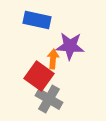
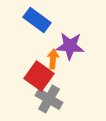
blue rectangle: rotated 24 degrees clockwise
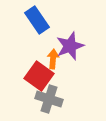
blue rectangle: rotated 20 degrees clockwise
purple star: rotated 24 degrees counterclockwise
gray cross: rotated 12 degrees counterclockwise
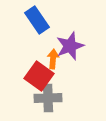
gray cross: moved 1 px left, 1 px up; rotated 20 degrees counterclockwise
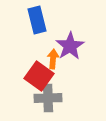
blue rectangle: rotated 20 degrees clockwise
purple star: rotated 12 degrees counterclockwise
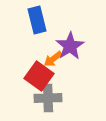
orange arrow: rotated 132 degrees counterclockwise
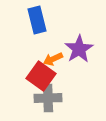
purple star: moved 9 px right, 3 px down
orange arrow: rotated 12 degrees clockwise
red square: moved 2 px right
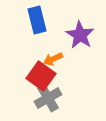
purple star: moved 1 px right, 14 px up; rotated 8 degrees counterclockwise
gray cross: rotated 28 degrees counterclockwise
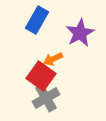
blue rectangle: rotated 44 degrees clockwise
purple star: moved 2 px up; rotated 12 degrees clockwise
gray cross: moved 2 px left
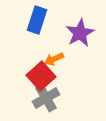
blue rectangle: rotated 12 degrees counterclockwise
orange arrow: moved 1 px right
red square: rotated 12 degrees clockwise
